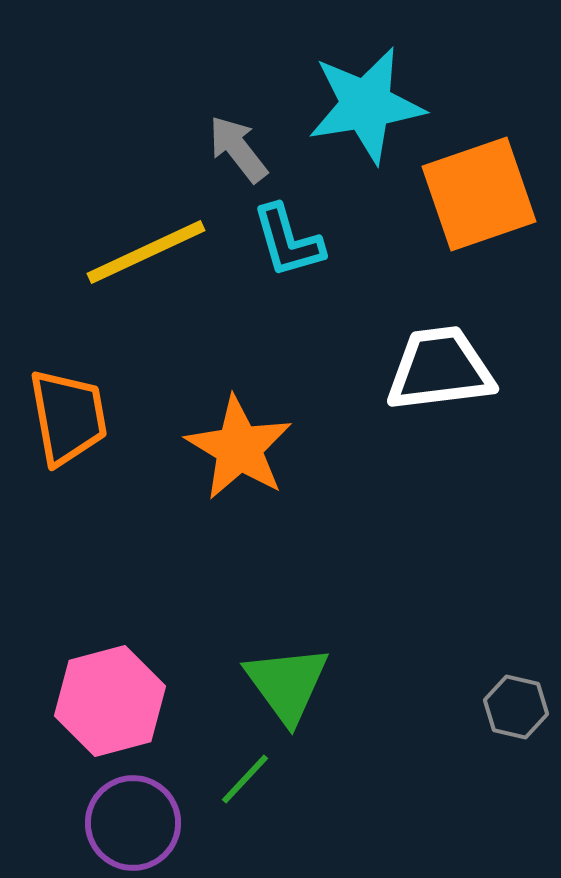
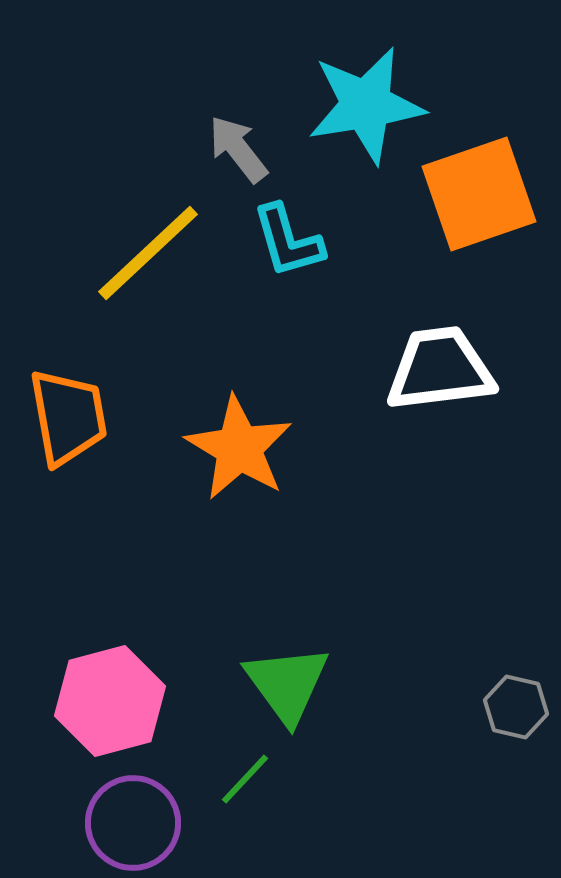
yellow line: moved 2 px right, 1 px down; rotated 18 degrees counterclockwise
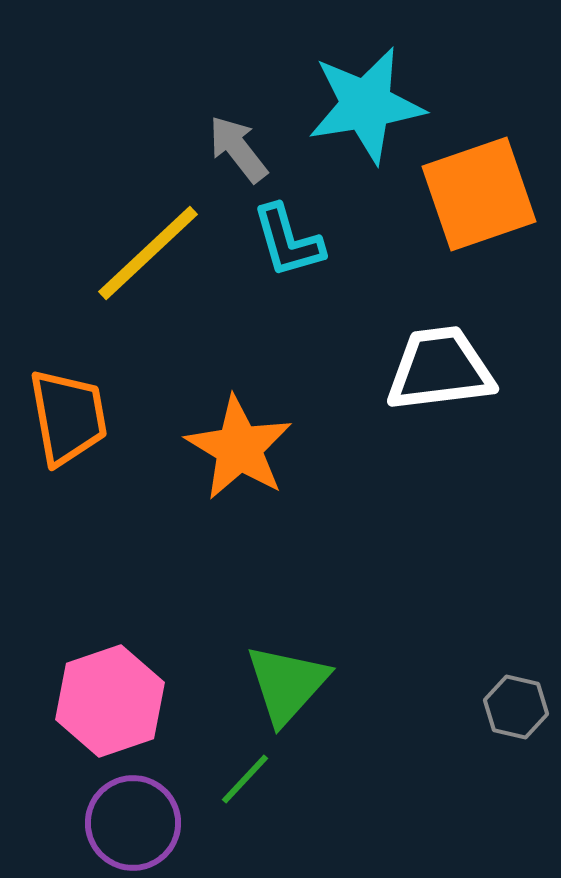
green triangle: rotated 18 degrees clockwise
pink hexagon: rotated 4 degrees counterclockwise
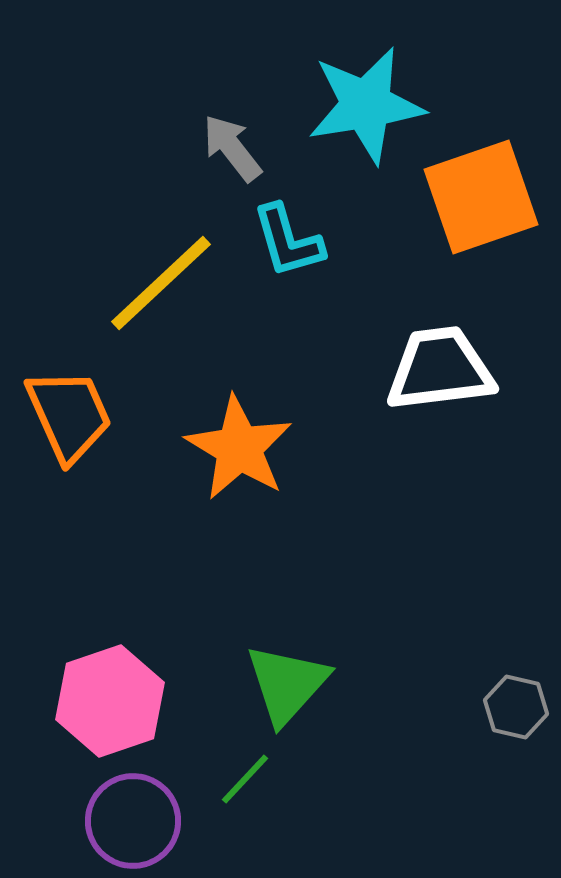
gray arrow: moved 6 px left, 1 px up
orange square: moved 2 px right, 3 px down
yellow line: moved 13 px right, 30 px down
orange trapezoid: moved 1 px right, 2 px up; rotated 14 degrees counterclockwise
purple circle: moved 2 px up
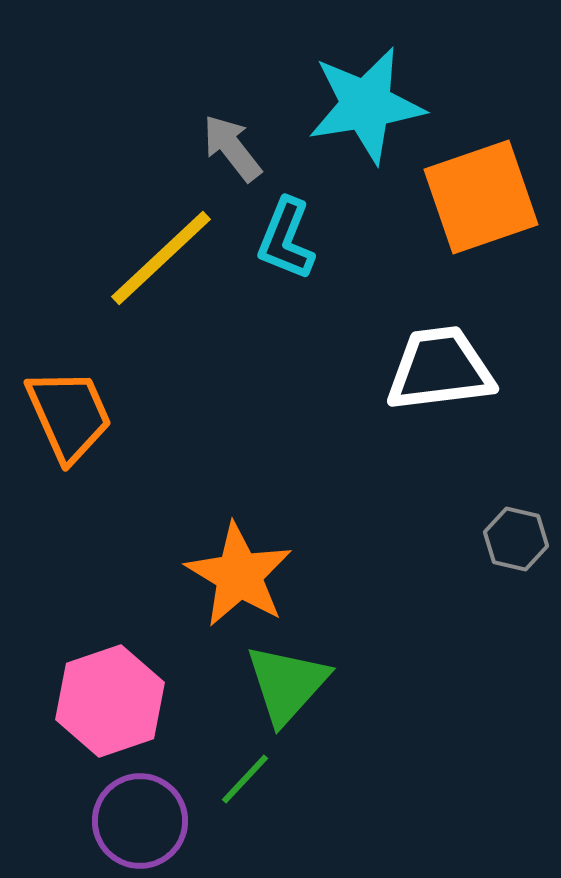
cyan L-shape: moved 2 px left, 2 px up; rotated 38 degrees clockwise
yellow line: moved 25 px up
orange star: moved 127 px down
gray hexagon: moved 168 px up
purple circle: moved 7 px right
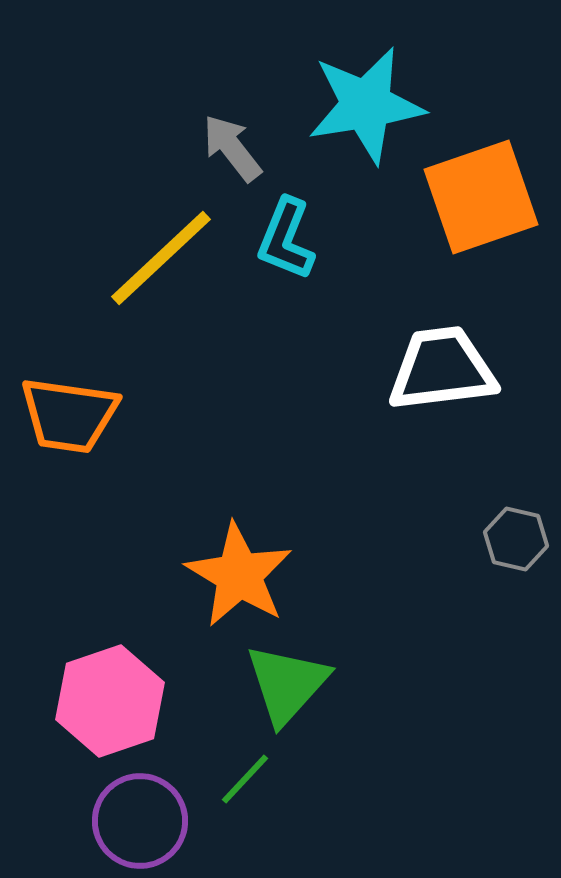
white trapezoid: moved 2 px right
orange trapezoid: rotated 122 degrees clockwise
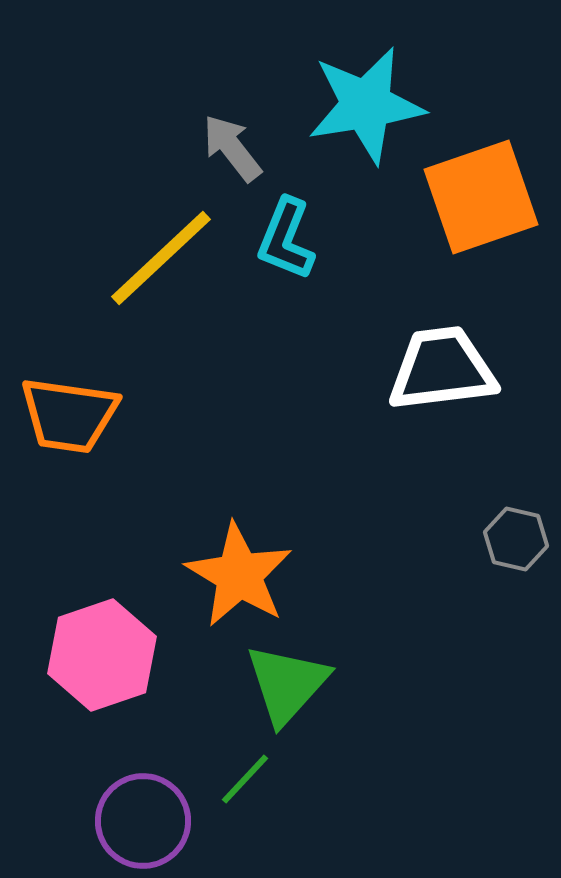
pink hexagon: moved 8 px left, 46 px up
purple circle: moved 3 px right
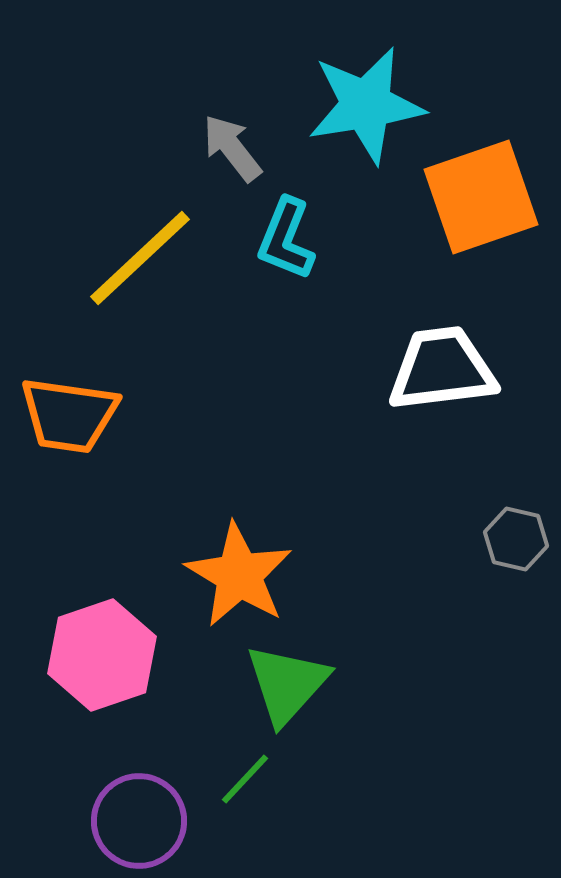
yellow line: moved 21 px left
purple circle: moved 4 px left
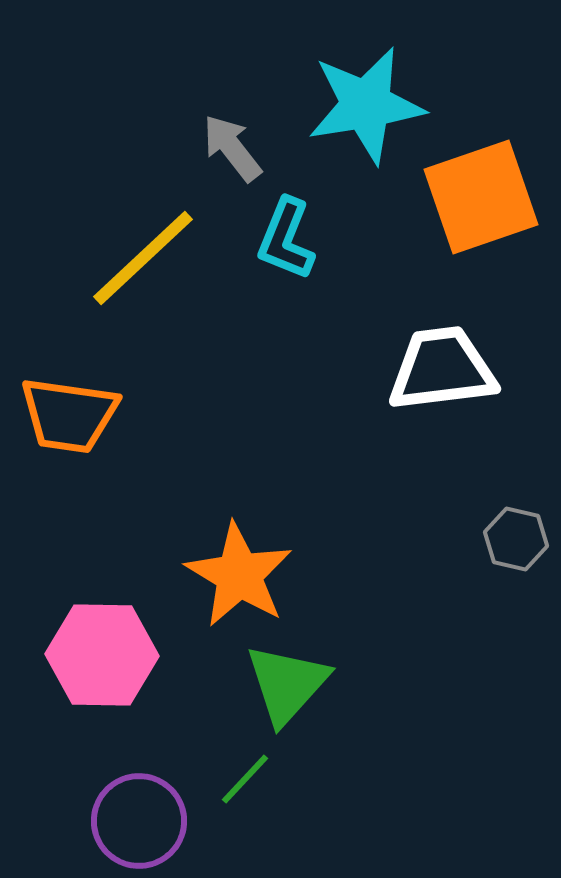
yellow line: moved 3 px right
pink hexagon: rotated 20 degrees clockwise
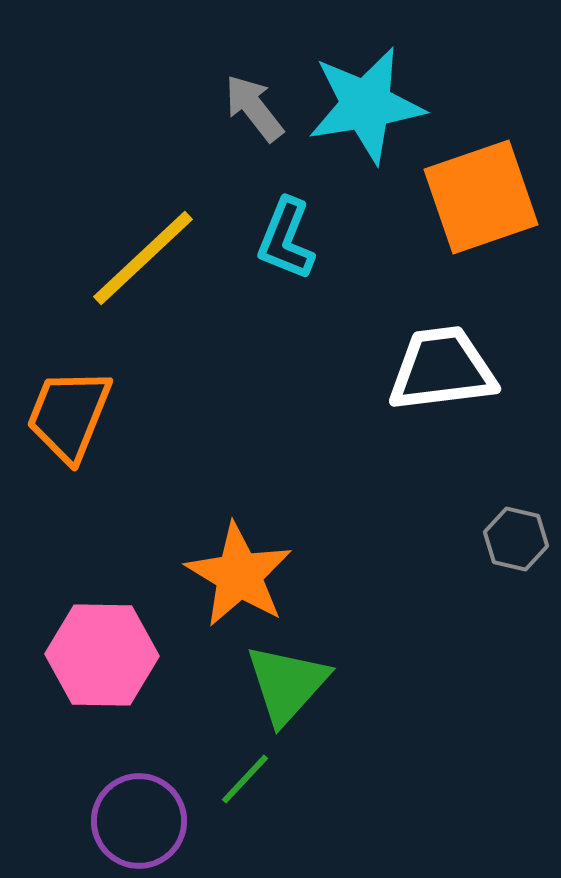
gray arrow: moved 22 px right, 40 px up
orange trapezoid: rotated 104 degrees clockwise
